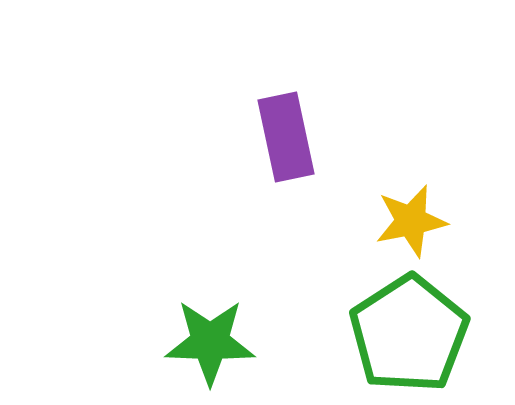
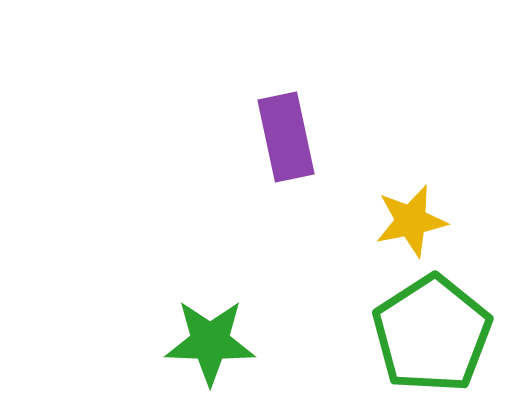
green pentagon: moved 23 px right
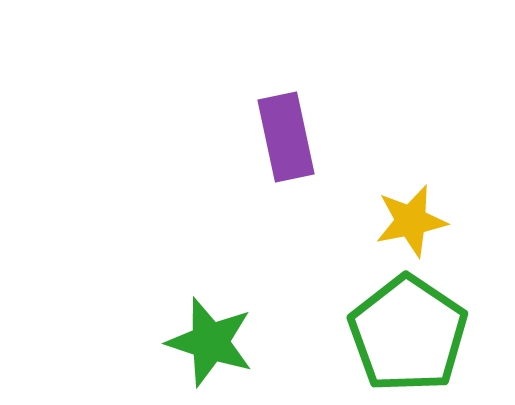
green pentagon: moved 24 px left; rotated 5 degrees counterclockwise
green star: rotated 16 degrees clockwise
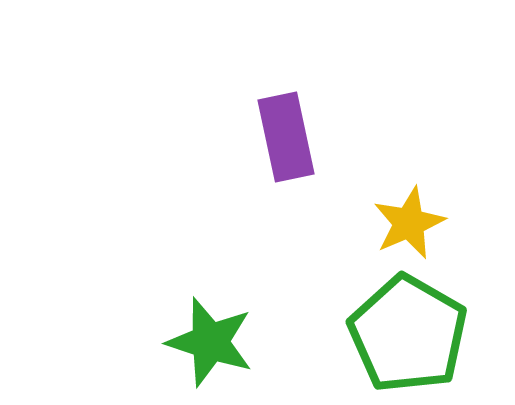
yellow star: moved 2 px left, 2 px down; rotated 12 degrees counterclockwise
green pentagon: rotated 4 degrees counterclockwise
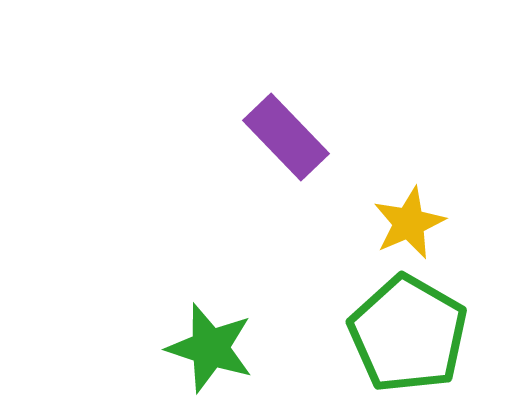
purple rectangle: rotated 32 degrees counterclockwise
green star: moved 6 px down
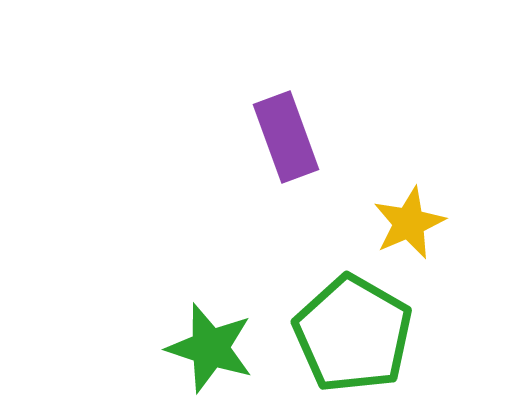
purple rectangle: rotated 24 degrees clockwise
green pentagon: moved 55 px left
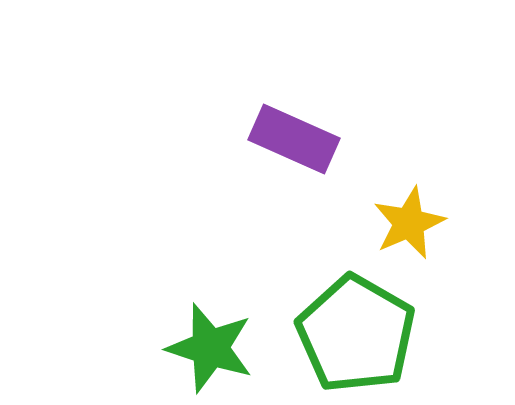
purple rectangle: moved 8 px right, 2 px down; rotated 46 degrees counterclockwise
green pentagon: moved 3 px right
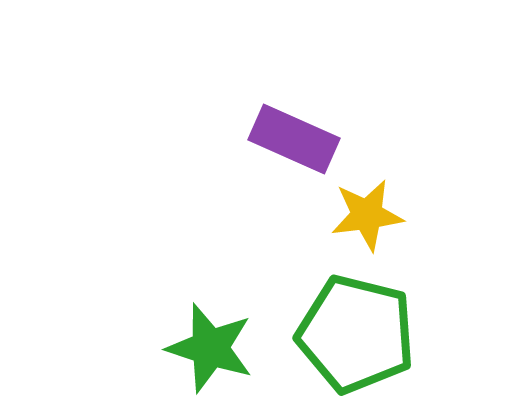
yellow star: moved 42 px left, 8 px up; rotated 16 degrees clockwise
green pentagon: rotated 16 degrees counterclockwise
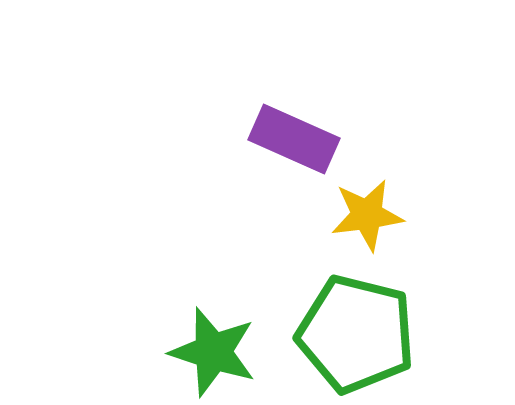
green star: moved 3 px right, 4 px down
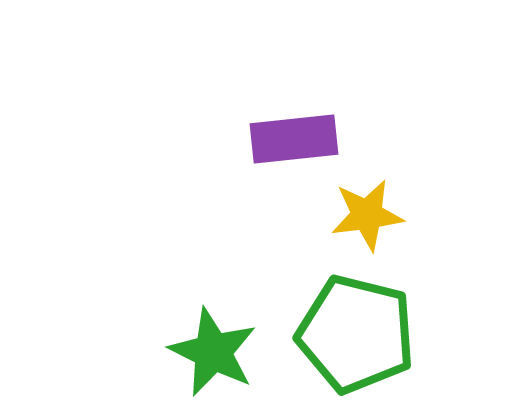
purple rectangle: rotated 30 degrees counterclockwise
green star: rotated 8 degrees clockwise
